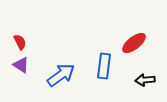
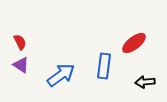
black arrow: moved 2 px down
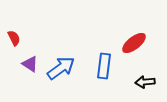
red semicircle: moved 6 px left, 4 px up
purple triangle: moved 9 px right, 1 px up
blue arrow: moved 7 px up
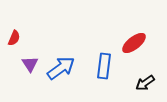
red semicircle: rotated 49 degrees clockwise
purple triangle: rotated 24 degrees clockwise
black arrow: moved 1 px down; rotated 30 degrees counterclockwise
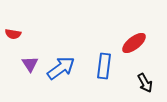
red semicircle: moved 1 px left, 4 px up; rotated 77 degrees clockwise
black arrow: rotated 84 degrees counterclockwise
